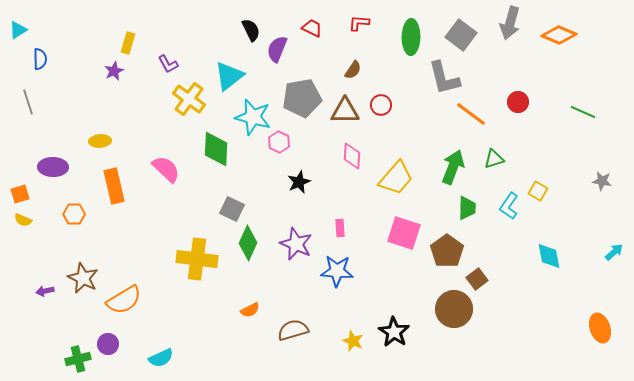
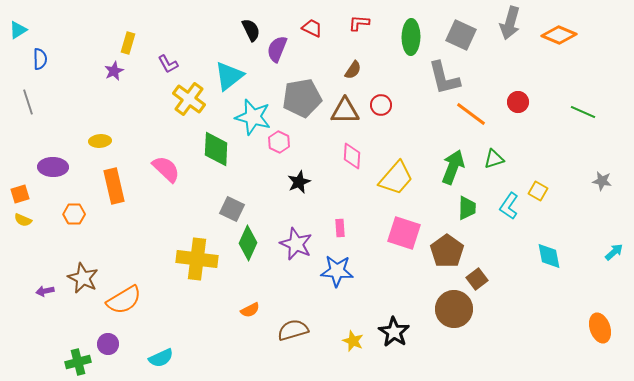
gray square at (461, 35): rotated 12 degrees counterclockwise
green cross at (78, 359): moved 3 px down
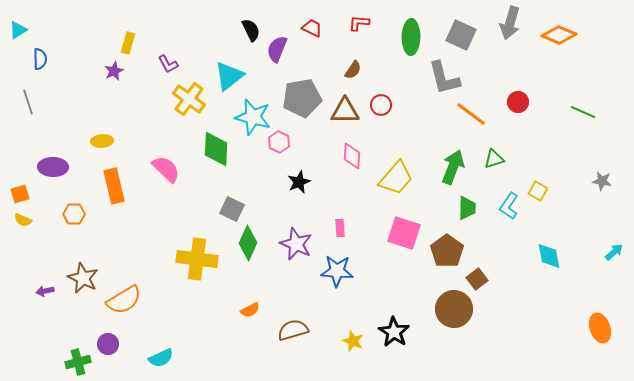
yellow ellipse at (100, 141): moved 2 px right
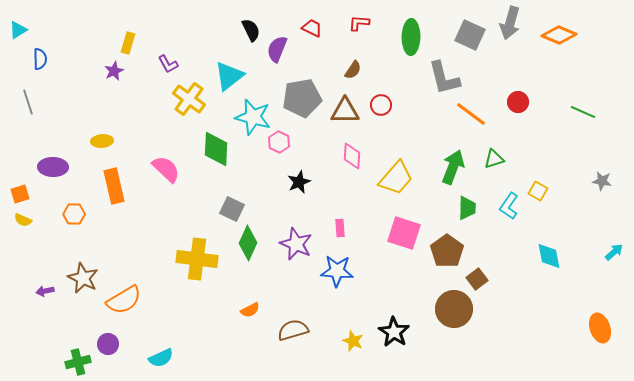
gray square at (461, 35): moved 9 px right
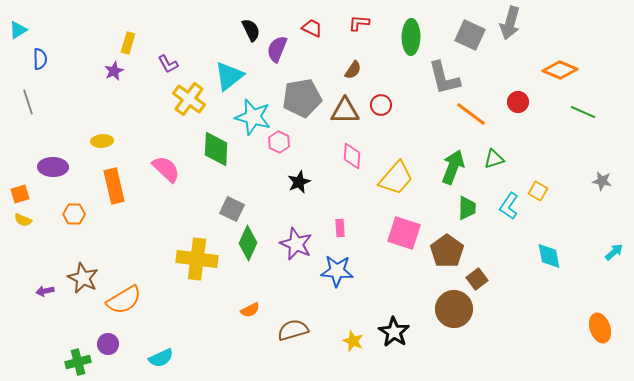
orange diamond at (559, 35): moved 1 px right, 35 px down
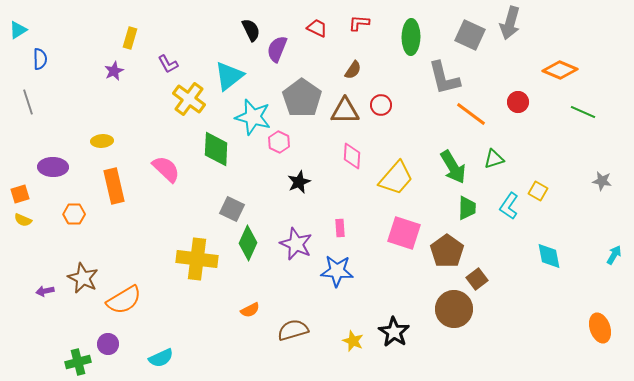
red trapezoid at (312, 28): moved 5 px right
yellow rectangle at (128, 43): moved 2 px right, 5 px up
gray pentagon at (302, 98): rotated 27 degrees counterclockwise
green arrow at (453, 167): rotated 128 degrees clockwise
cyan arrow at (614, 252): moved 3 px down; rotated 18 degrees counterclockwise
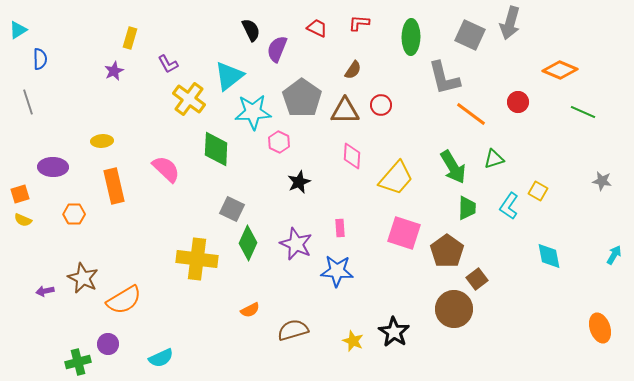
cyan star at (253, 117): moved 5 px up; rotated 18 degrees counterclockwise
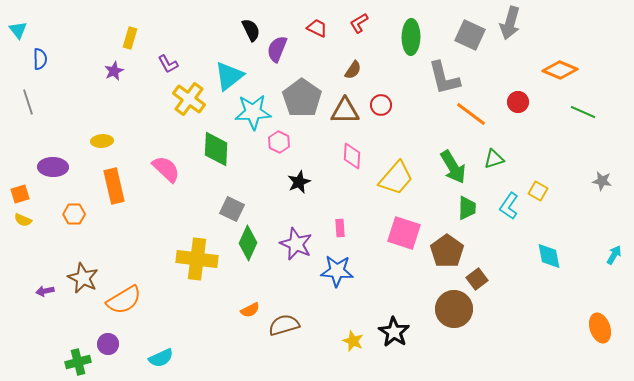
red L-shape at (359, 23): rotated 35 degrees counterclockwise
cyan triangle at (18, 30): rotated 36 degrees counterclockwise
brown semicircle at (293, 330): moved 9 px left, 5 px up
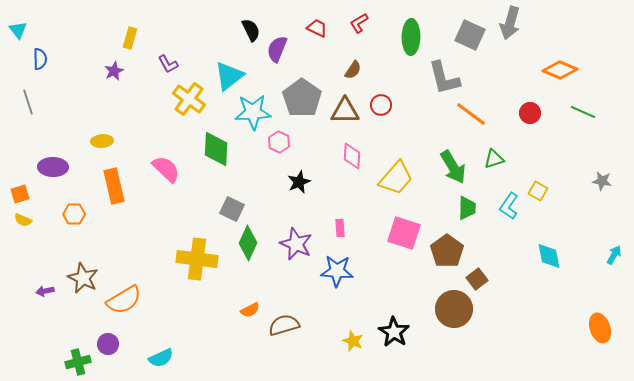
red circle at (518, 102): moved 12 px right, 11 px down
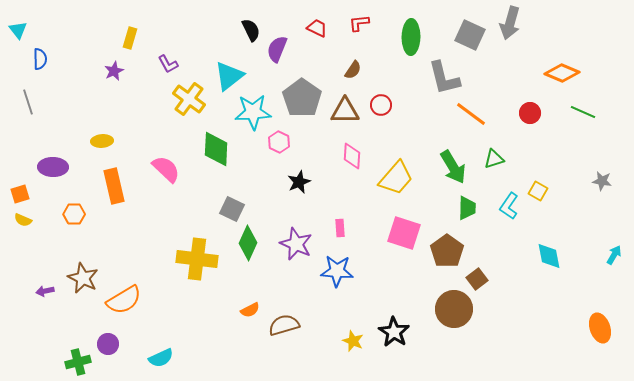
red L-shape at (359, 23): rotated 25 degrees clockwise
orange diamond at (560, 70): moved 2 px right, 3 px down
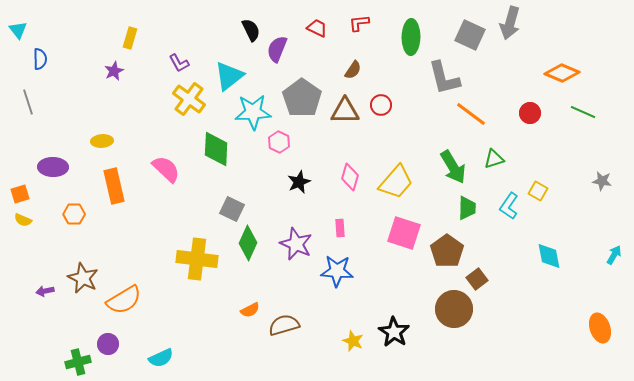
purple L-shape at (168, 64): moved 11 px right, 1 px up
pink diamond at (352, 156): moved 2 px left, 21 px down; rotated 12 degrees clockwise
yellow trapezoid at (396, 178): moved 4 px down
